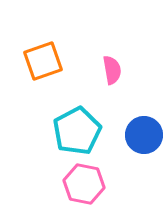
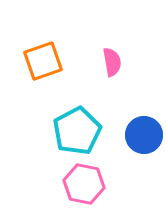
pink semicircle: moved 8 px up
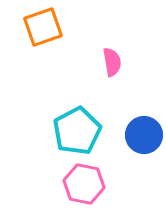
orange square: moved 34 px up
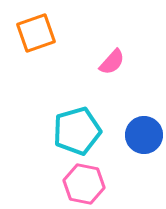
orange square: moved 7 px left, 6 px down
pink semicircle: rotated 52 degrees clockwise
cyan pentagon: rotated 12 degrees clockwise
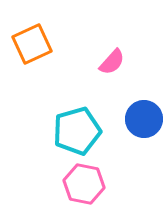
orange square: moved 4 px left, 11 px down; rotated 6 degrees counterclockwise
blue circle: moved 16 px up
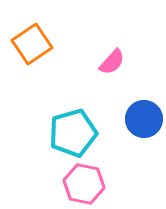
orange square: rotated 9 degrees counterclockwise
cyan pentagon: moved 4 px left, 2 px down
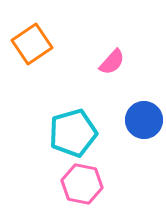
blue circle: moved 1 px down
pink hexagon: moved 2 px left
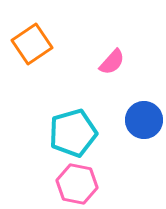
pink hexagon: moved 5 px left
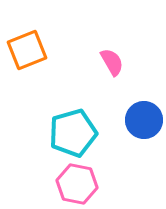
orange square: moved 5 px left, 6 px down; rotated 12 degrees clockwise
pink semicircle: rotated 72 degrees counterclockwise
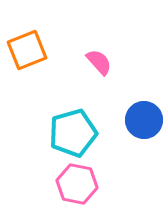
pink semicircle: moved 13 px left; rotated 12 degrees counterclockwise
